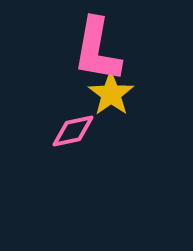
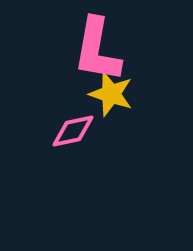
yellow star: rotated 18 degrees counterclockwise
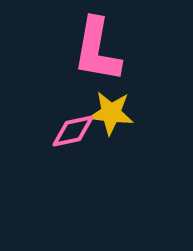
yellow star: moved 19 px down; rotated 12 degrees counterclockwise
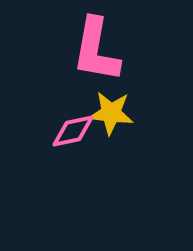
pink L-shape: moved 1 px left
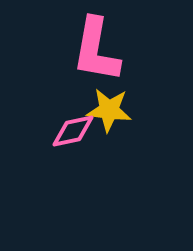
yellow star: moved 2 px left, 3 px up
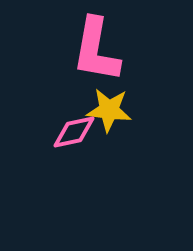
pink diamond: moved 1 px right, 1 px down
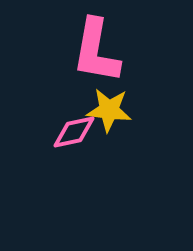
pink L-shape: moved 1 px down
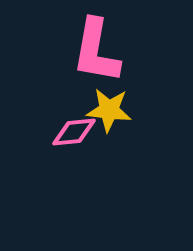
pink diamond: rotated 6 degrees clockwise
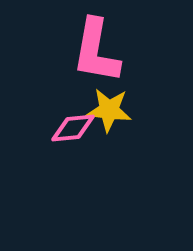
pink diamond: moved 1 px left, 4 px up
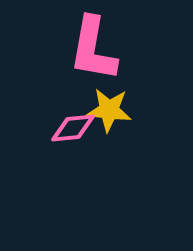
pink L-shape: moved 3 px left, 2 px up
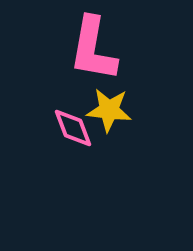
pink diamond: rotated 75 degrees clockwise
